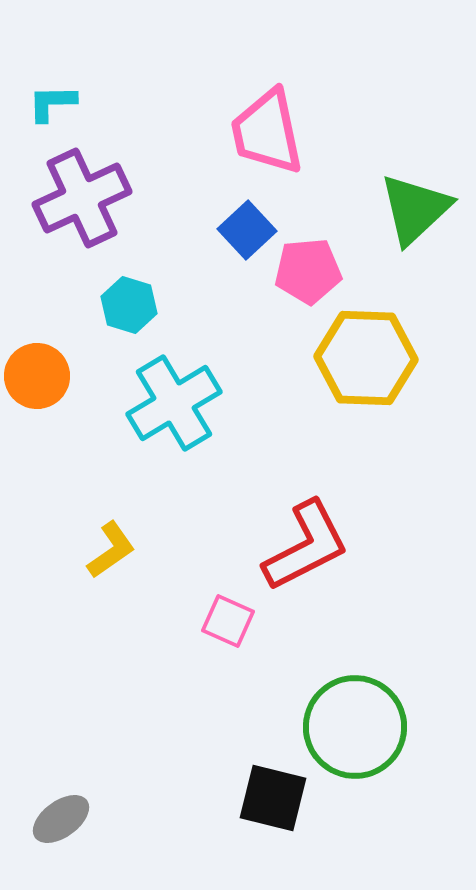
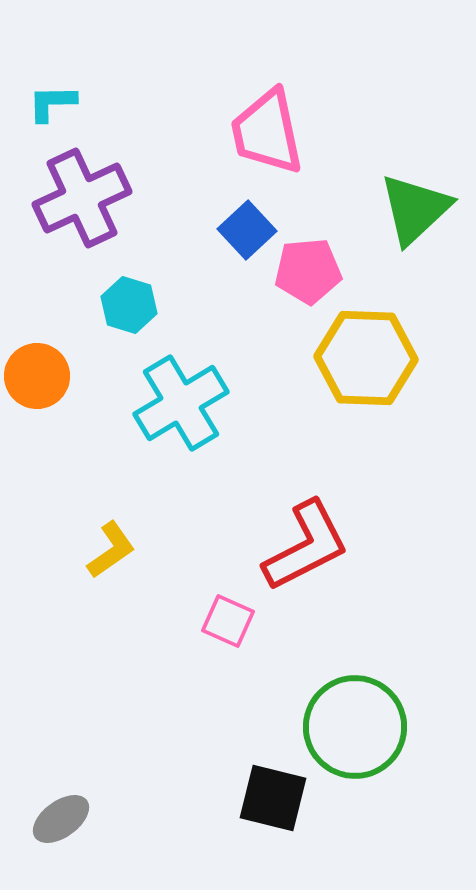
cyan cross: moved 7 px right
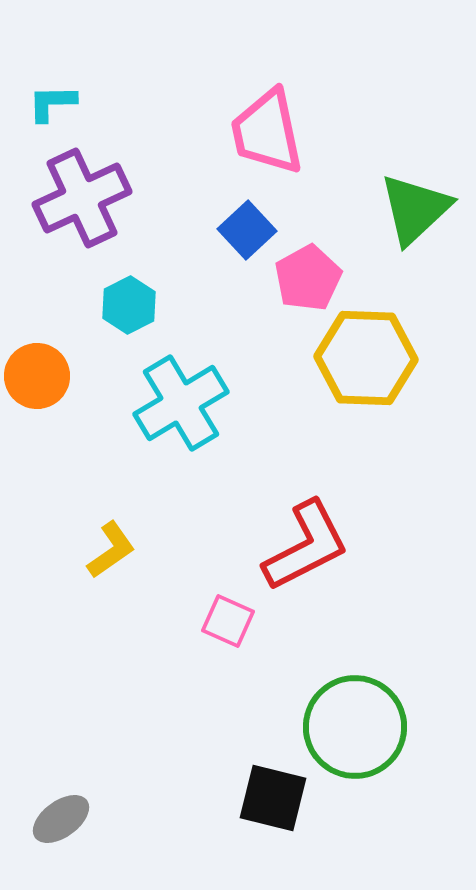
pink pentagon: moved 7 px down; rotated 24 degrees counterclockwise
cyan hexagon: rotated 16 degrees clockwise
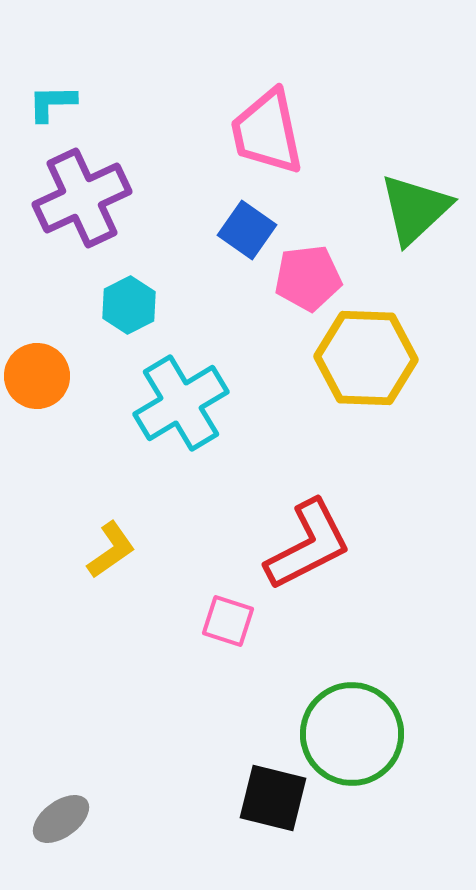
blue square: rotated 12 degrees counterclockwise
pink pentagon: rotated 22 degrees clockwise
red L-shape: moved 2 px right, 1 px up
pink square: rotated 6 degrees counterclockwise
green circle: moved 3 px left, 7 px down
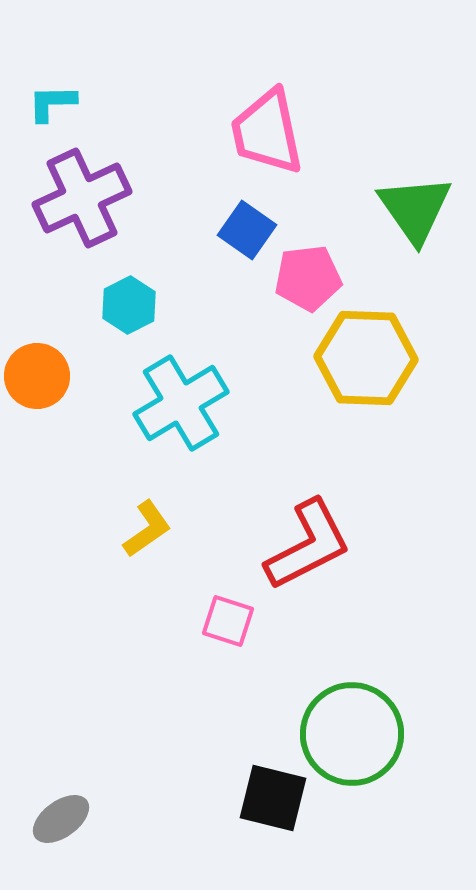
green triangle: rotated 22 degrees counterclockwise
yellow L-shape: moved 36 px right, 21 px up
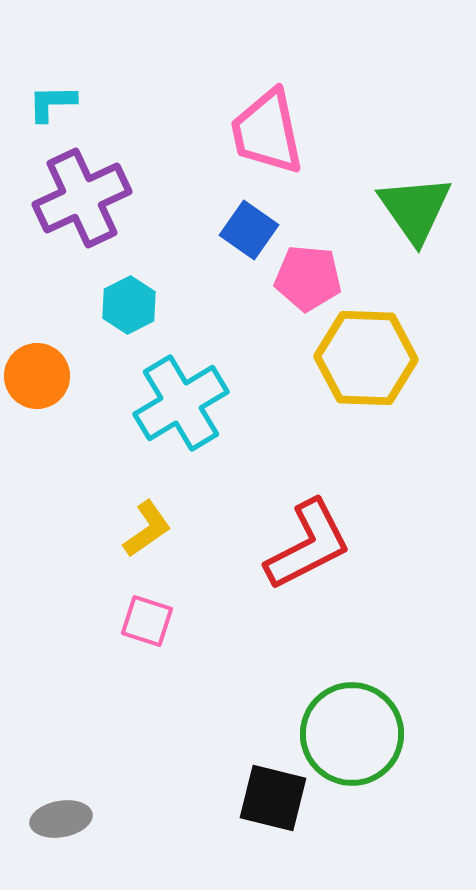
blue square: moved 2 px right
pink pentagon: rotated 12 degrees clockwise
pink square: moved 81 px left
gray ellipse: rotated 26 degrees clockwise
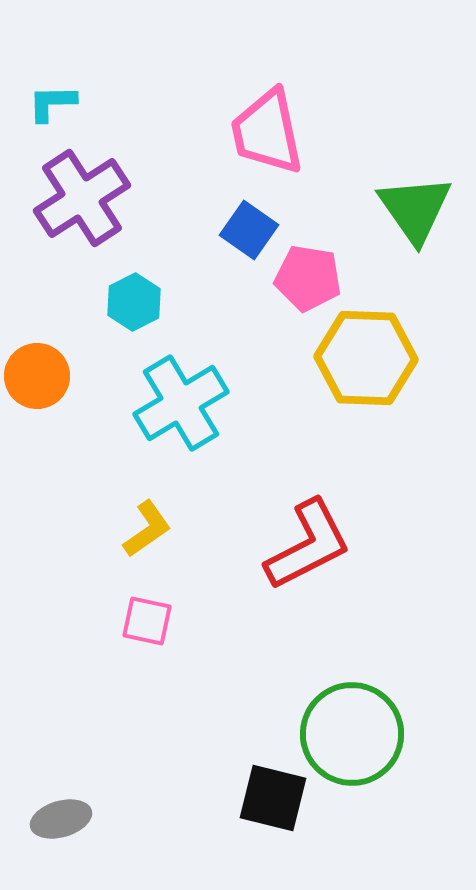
purple cross: rotated 8 degrees counterclockwise
pink pentagon: rotated 4 degrees clockwise
cyan hexagon: moved 5 px right, 3 px up
pink square: rotated 6 degrees counterclockwise
gray ellipse: rotated 6 degrees counterclockwise
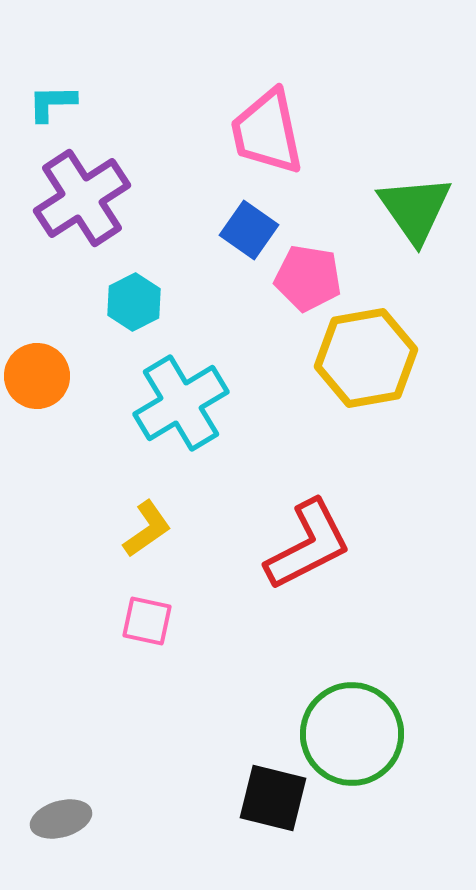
yellow hexagon: rotated 12 degrees counterclockwise
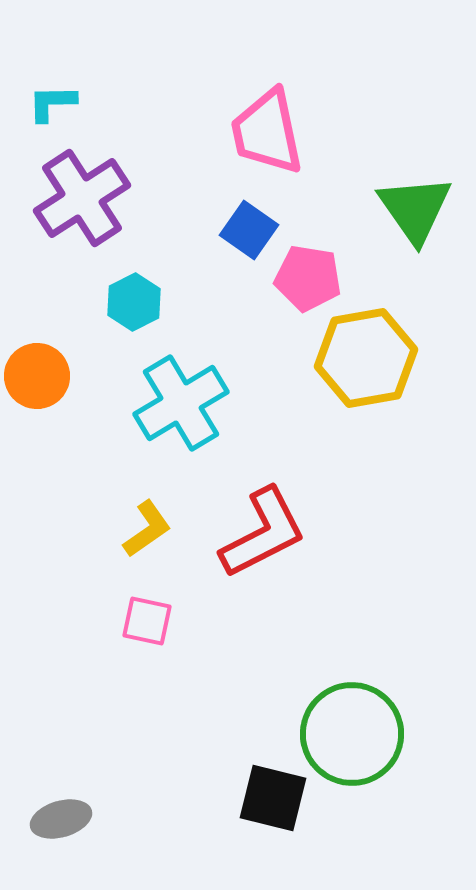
red L-shape: moved 45 px left, 12 px up
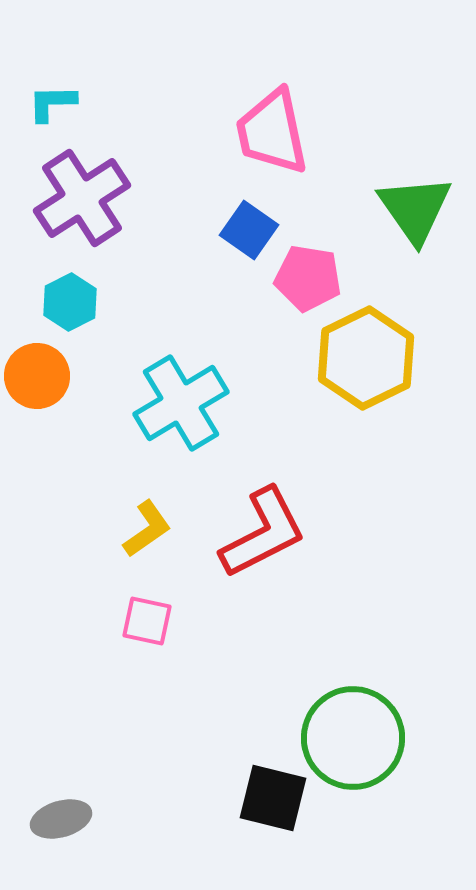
pink trapezoid: moved 5 px right
cyan hexagon: moved 64 px left
yellow hexagon: rotated 16 degrees counterclockwise
green circle: moved 1 px right, 4 px down
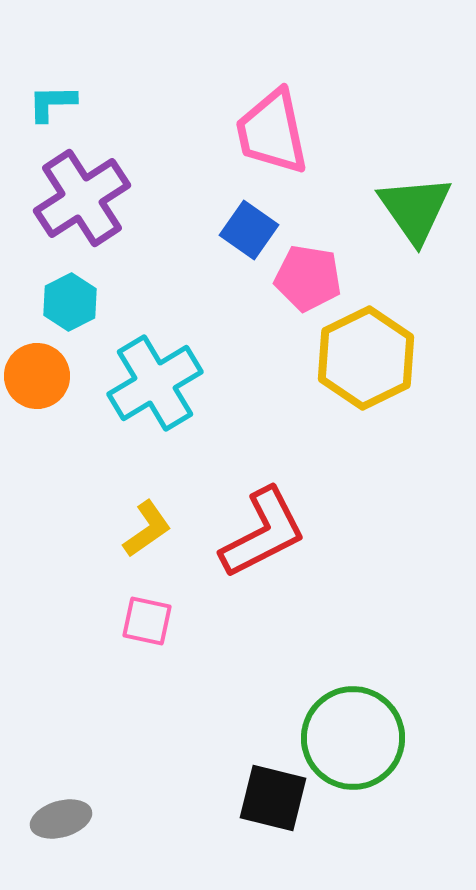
cyan cross: moved 26 px left, 20 px up
